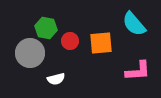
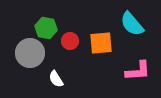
cyan semicircle: moved 2 px left
white semicircle: rotated 72 degrees clockwise
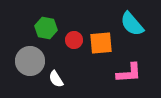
red circle: moved 4 px right, 1 px up
gray circle: moved 8 px down
pink L-shape: moved 9 px left, 2 px down
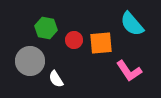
pink L-shape: moved 2 px up; rotated 60 degrees clockwise
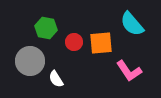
red circle: moved 2 px down
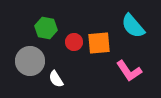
cyan semicircle: moved 1 px right, 2 px down
orange square: moved 2 px left
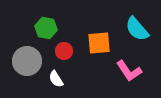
cyan semicircle: moved 4 px right, 3 px down
red circle: moved 10 px left, 9 px down
gray circle: moved 3 px left
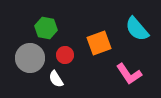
orange square: rotated 15 degrees counterclockwise
red circle: moved 1 px right, 4 px down
gray circle: moved 3 px right, 3 px up
pink L-shape: moved 3 px down
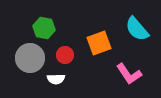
green hexagon: moved 2 px left
white semicircle: rotated 60 degrees counterclockwise
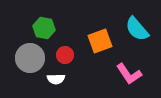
orange square: moved 1 px right, 2 px up
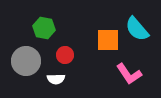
orange square: moved 8 px right, 1 px up; rotated 20 degrees clockwise
gray circle: moved 4 px left, 3 px down
